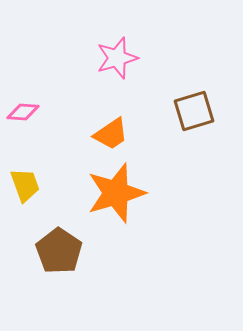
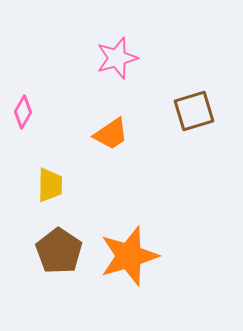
pink diamond: rotated 64 degrees counterclockwise
yellow trapezoid: moved 25 px right; rotated 21 degrees clockwise
orange star: moved 13 px right, 63 px down
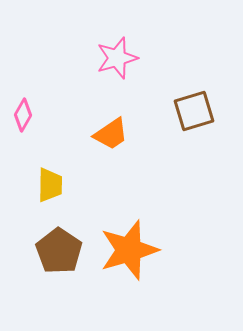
pink diamond: moved 3 px down
orange star: moved 6 px up
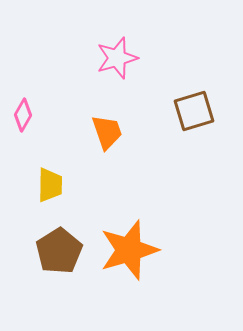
orange trapezoid: moved 4 px left, 2 px up; rotated 75 degrees counterclockwise
brown pentagon: rotated 6 degrees clockwise
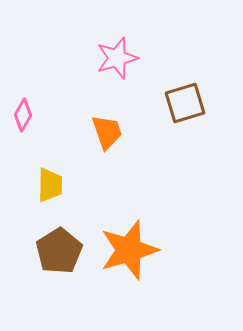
brown square: moved 9 px left, 8 px up
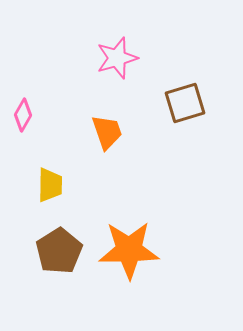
orange star: rotated 16 degrees clockwise
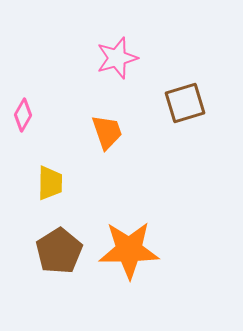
yellow trapezoid: moved 2 px up
